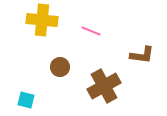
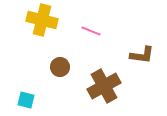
yellow cross: rotated 8 degrees clockwise
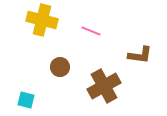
brown L-shape: moved 2 px left
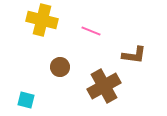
brown L-shape: moved 6 px left
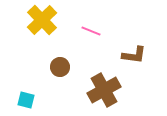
yellow cross: rotated 32 degrees clockwise
brown cross: moved 4 px down
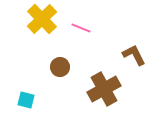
yellow cross: moved 1 px up
pink line: moved 10 px left, 3 px up
brown L-shape: rotated 125 degrees counterclockwise
brown cross: moved 1 px up
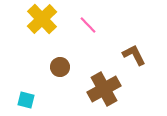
pink line: moved 7 px right, 3 px up; rotated 24 degrees clockwise
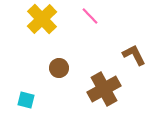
pink line: moved 2 px right, 9 px up
brown circle: moved 1 px left, 1 px down
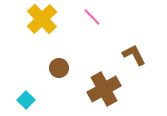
pink line: moved 2 px right, 1 px down
cyan square: rotated 30 degrees clockwise
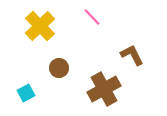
yellow cross: moved 2 px left, 7 px down
brown L-shape: moved 2 px left
cyan square: moved 7 px up; rotated 18 degrees clockwise
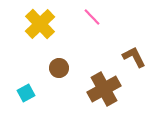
yellow cross: moved 2 px up
brown L-shape: moved 2 px right, 2 px down
